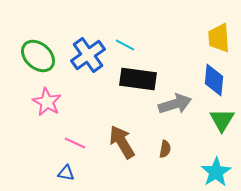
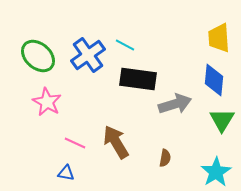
brown arrow: moved 6 px left
brown semicircle: moved 9 px down
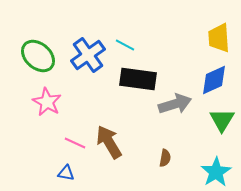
blue diamond: rotated 60 degrees clockwise
brown arrow: moved 7 px left
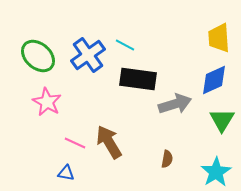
brown semicircle: moved 2 px right, 1 px down
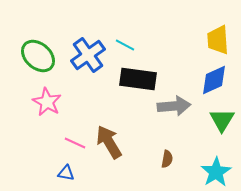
yellow trapezoid: moved 1 px left, 2 px down
gray arrow: moved 1 px left, 2 px down; rotated 12 degrees clockwise
